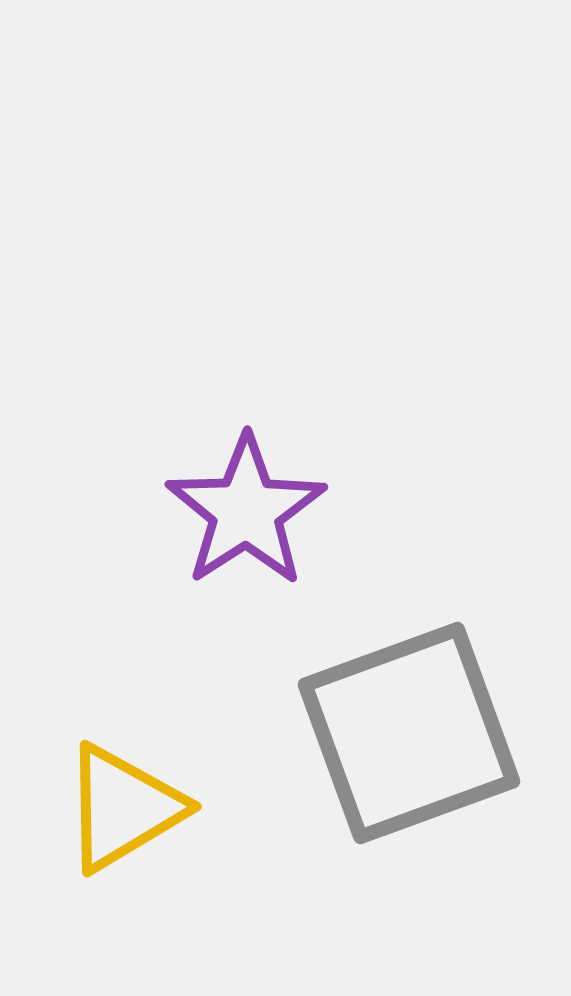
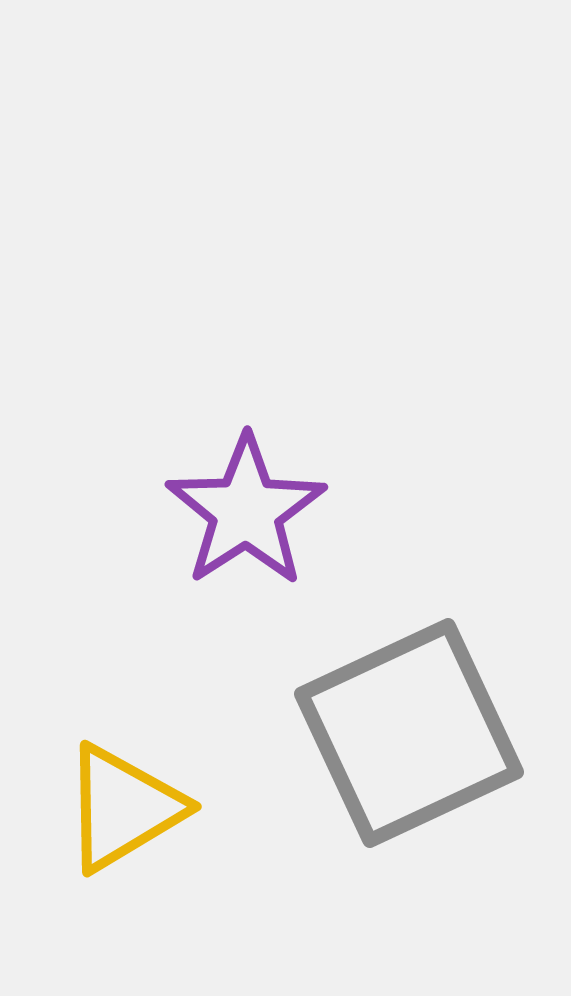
gray square: rotated 5 degrees counterclockwise
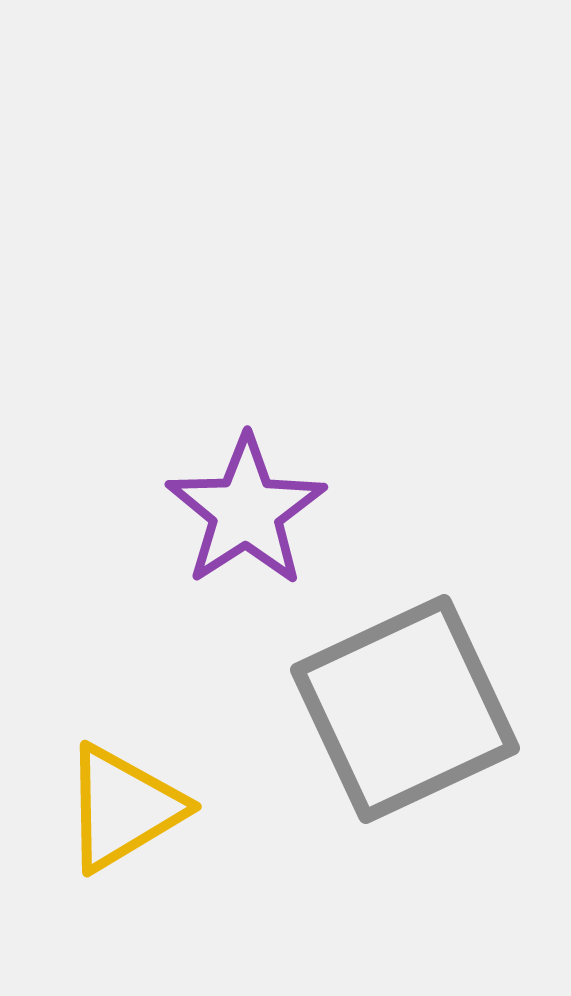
gray square: moved 4 px left, 24 px up
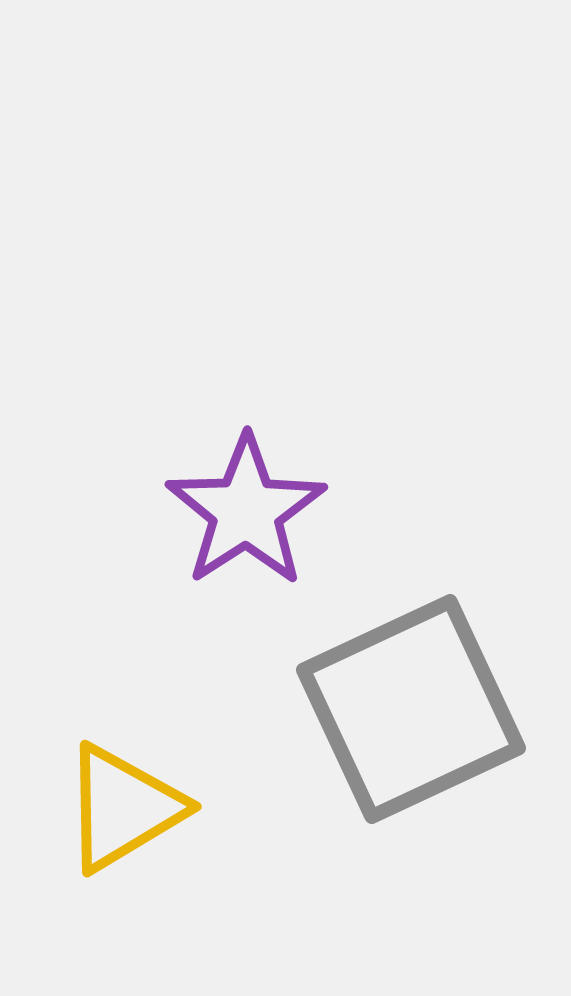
gray square: moved 6 px right
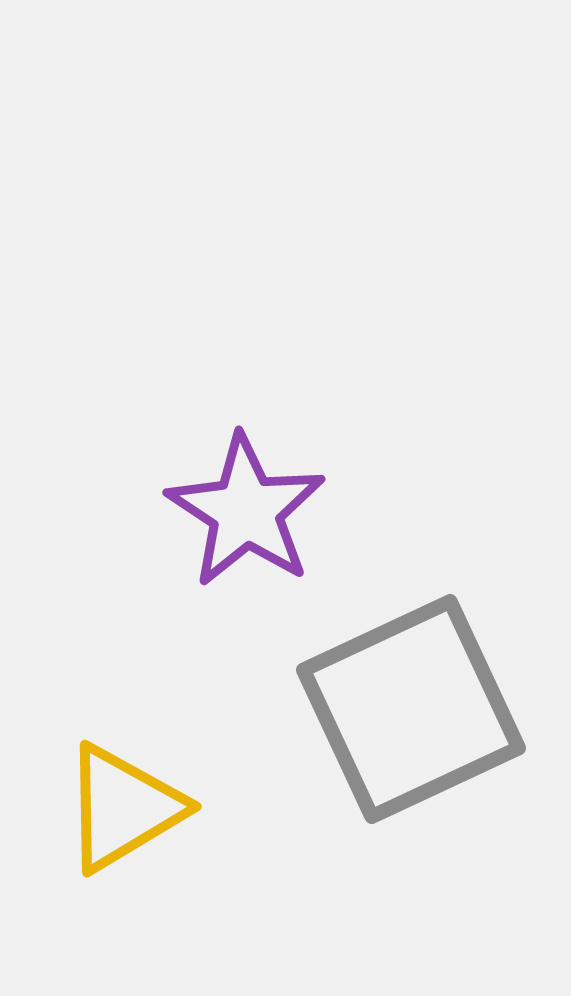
purple star: rotated 6 degrees counterclockwise
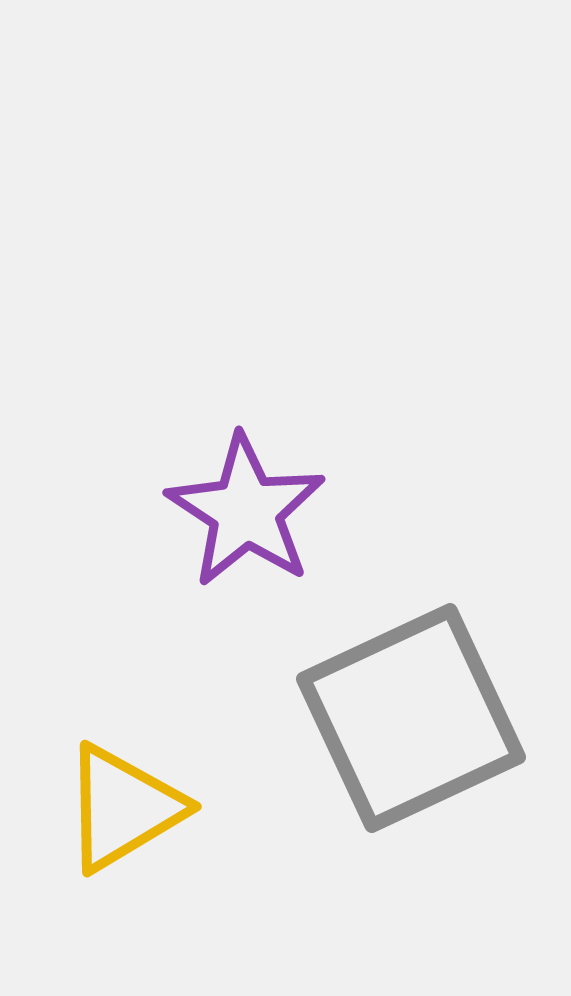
gray square: moved 9 px down
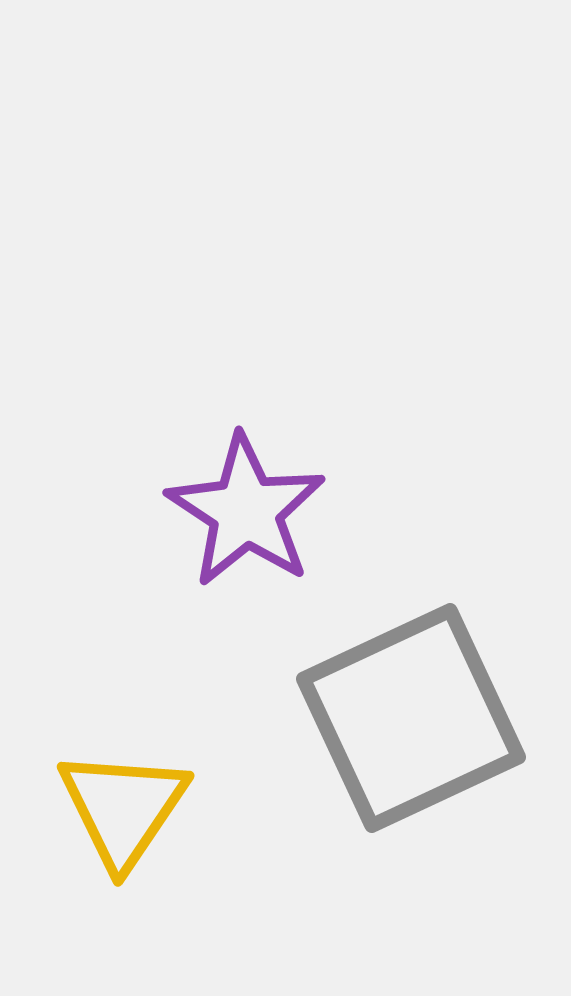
yellow triangle: rotated 25 degrees counterclockwise
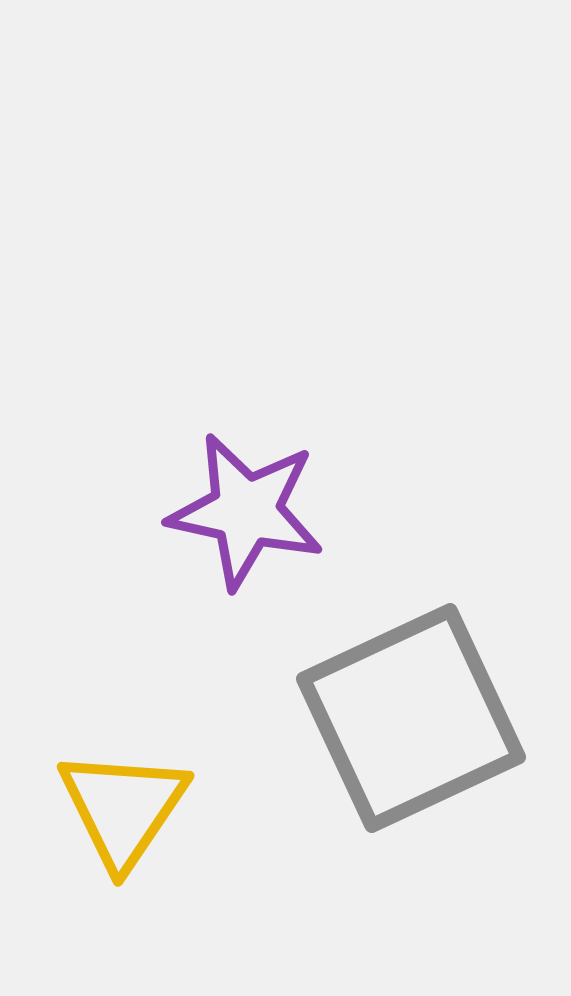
purple star: rotated 21 degrees counterclockwise
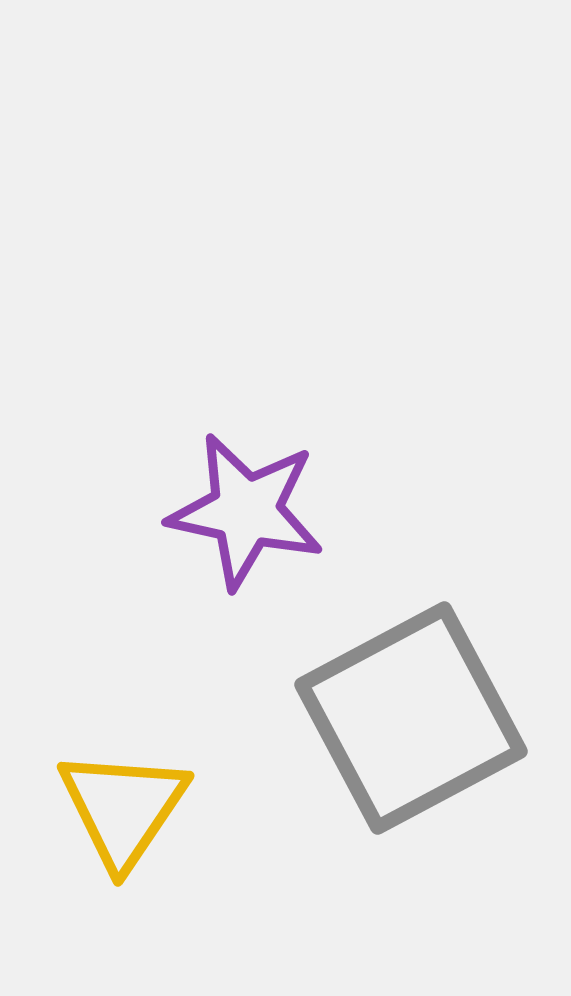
gray square: rotated 3 degrees counterclockwise
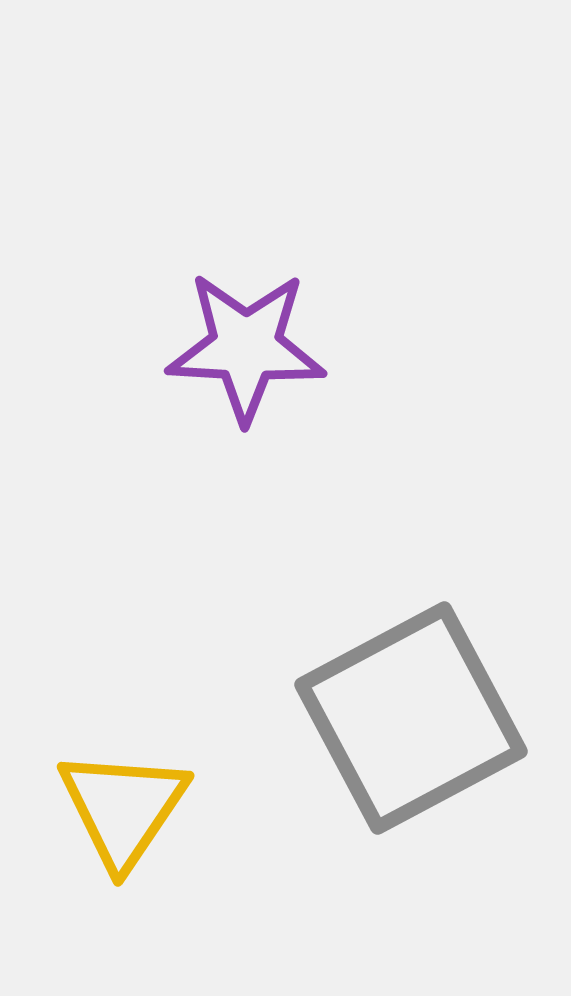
purple star: moved 164 px up; rotated 9 degrees counterclockwise
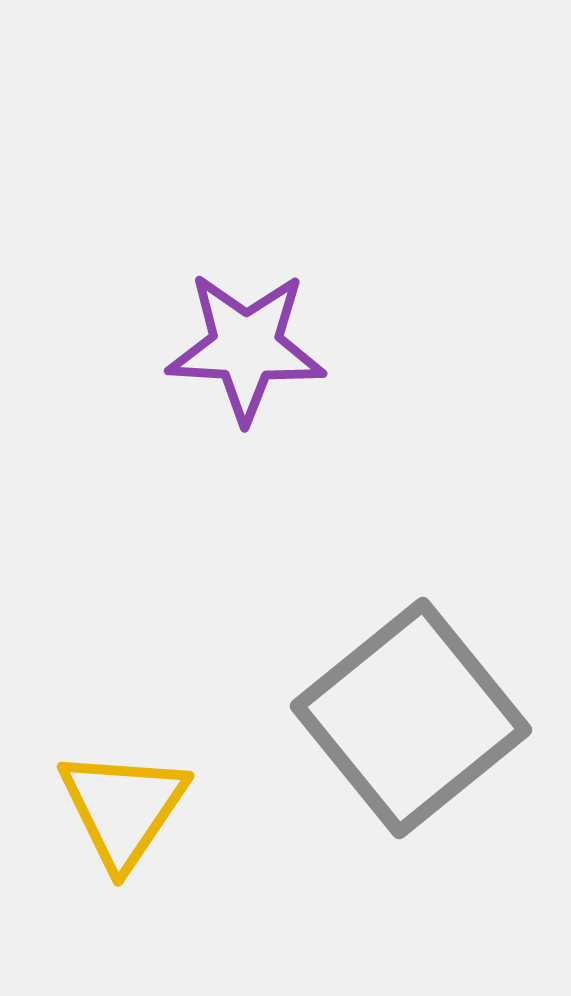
gray square: rotated 11 degrees counterclockwise
